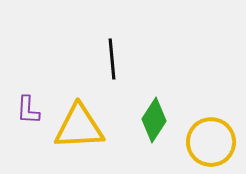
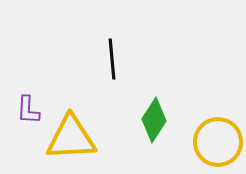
yellow triangle: moved 8 px left, 11 px down
yellow circle: moved 7 px right
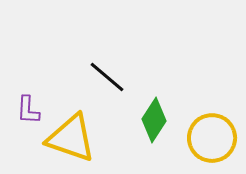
black line: moved 5 px left, 18 px down; rotated 45 degrees counterclockwise
yellow triangle: rotated 22 degrees clockwise
yellow circle: moved 6 px left, 4 px up
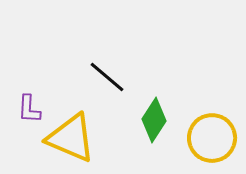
purple L-shape: moved 1 px right, 1 px up
yellow triangle: rotated 4 degrees clockwise
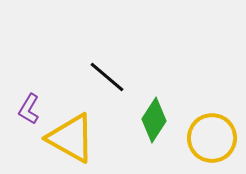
purple L-shape: rotated 28 degrees clockwise
yellow triangle: rotated 6 degrees clockwise
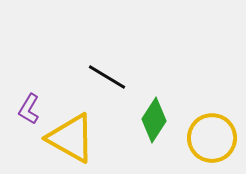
black line: rotated 9 degrees counterclockwise
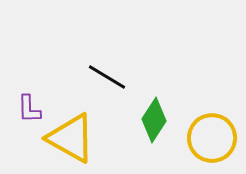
purple L-shape: rotated 32 degrees counterclockwise
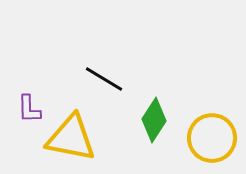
black line: moved 3 px left, 2 px down
yellow triangle: rotated 18 degrees counterclockwise
